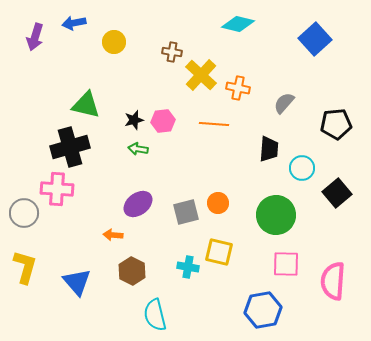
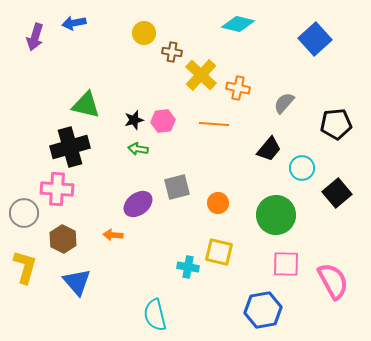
yellow circle: moved 30 px right, 9 px up
black trapezoid: rotated 36 degrees clockwise
gray square: moved 9 px left, 25 px up
brown hexagon: moved 69 px left, 32 px up
pink semicircle: rotated 147 degrees clockwise
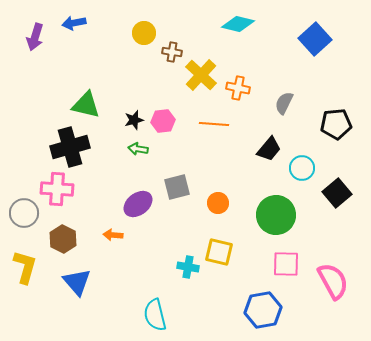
gray semicircle: rotated 15 degrees counterclockwise
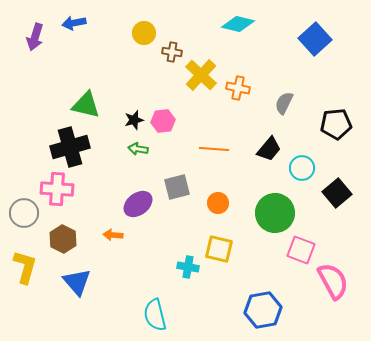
orange line: moved 25 px down
green circle: moved 1 px left, 2 px up
yellow square: moved 3 px up
pink square: moved 15 px right, 14 px up; rotated 20 degrees clockwise
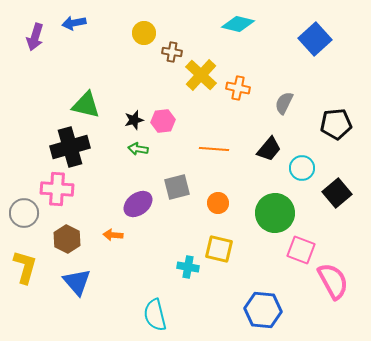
brown hexagon: moved 4 px right
blue hexagon: rotated 15 degrees clockwise
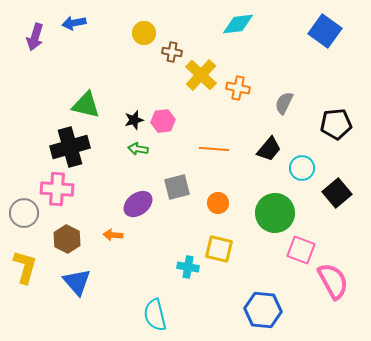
cyan diamond: rotated 20 degrees counterclockwise
blue square: moved 10 px right, 8 px up; rotated 12 degrees counterclockwise
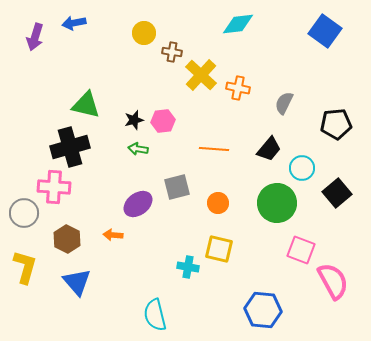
pink cross: moved 3 px left, 2 px up
green circle: moved 2 px right, 10 px up
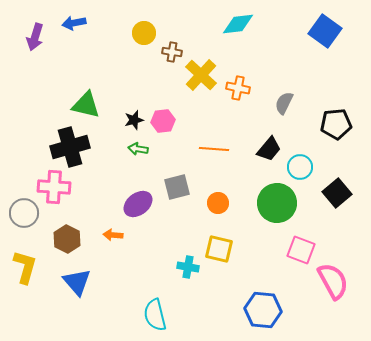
cyan circle: moved 2 px left, 1 px up
